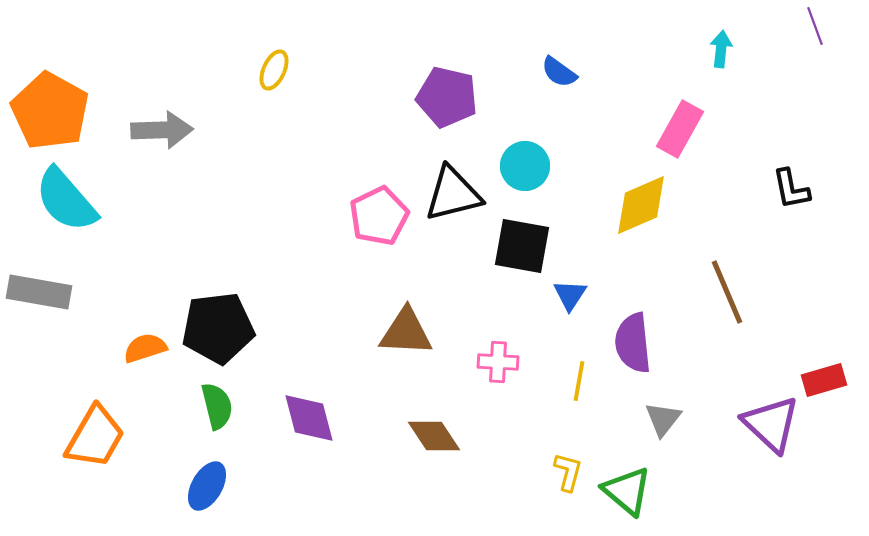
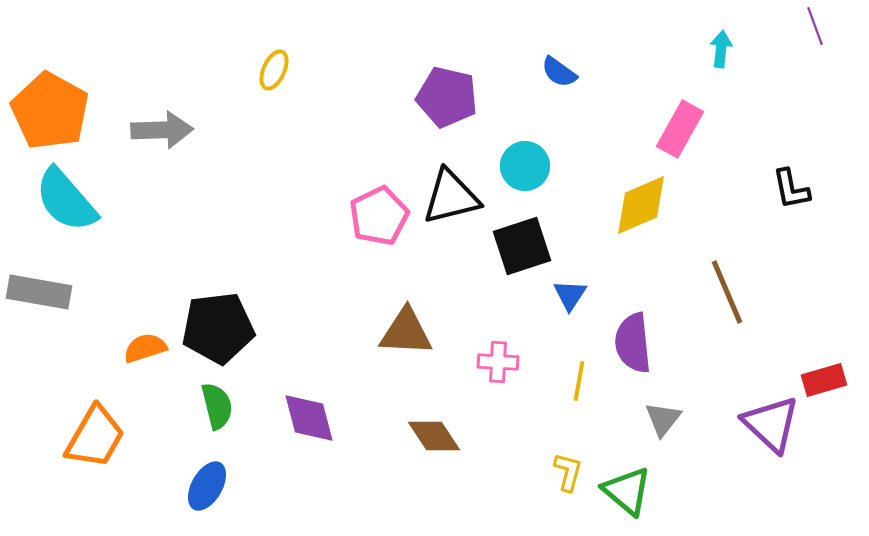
black triangle: moved 2 px left, 3 px down
black square: rotated 28 degrees counterclockwise
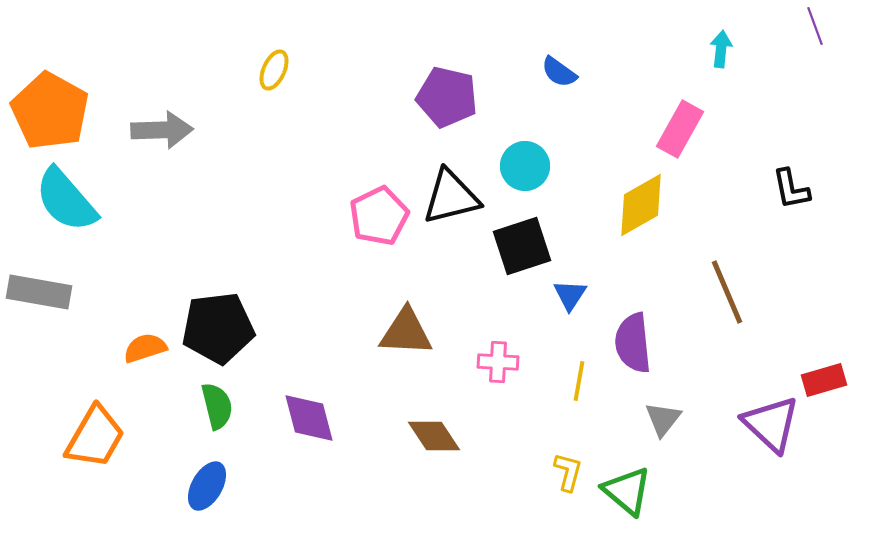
yellow diamond: rotated 6 degrees counterclockwise
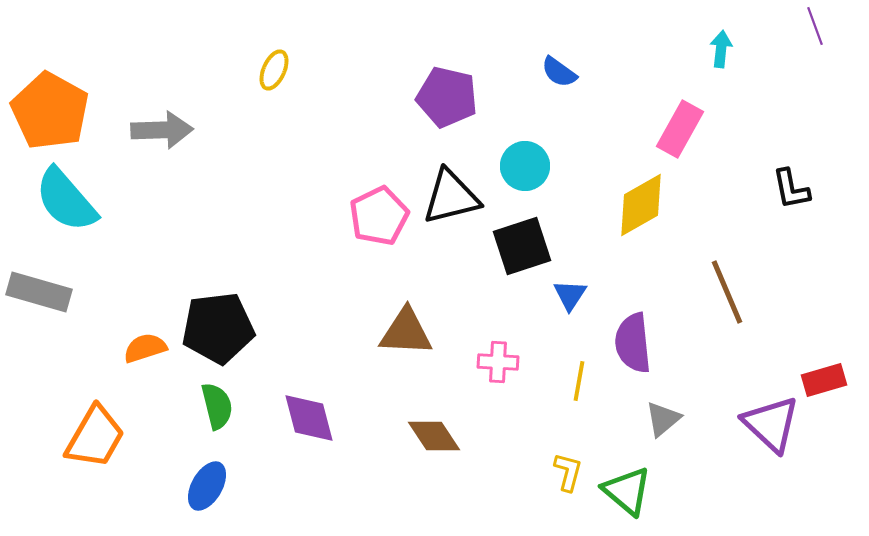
gray rectangle: rotated 6 degrees clockwise
gray triangle: rotated 12 degrees clockwise
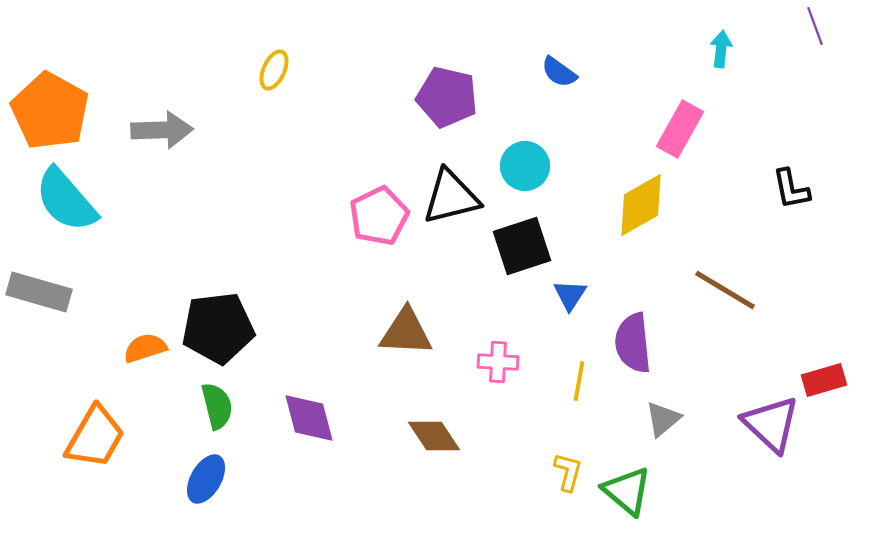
brown line: moved 2 px left, 2 px up; rotated 36 degrees counterclockwise
blue ellipse: moved 1 px left, 7 px up
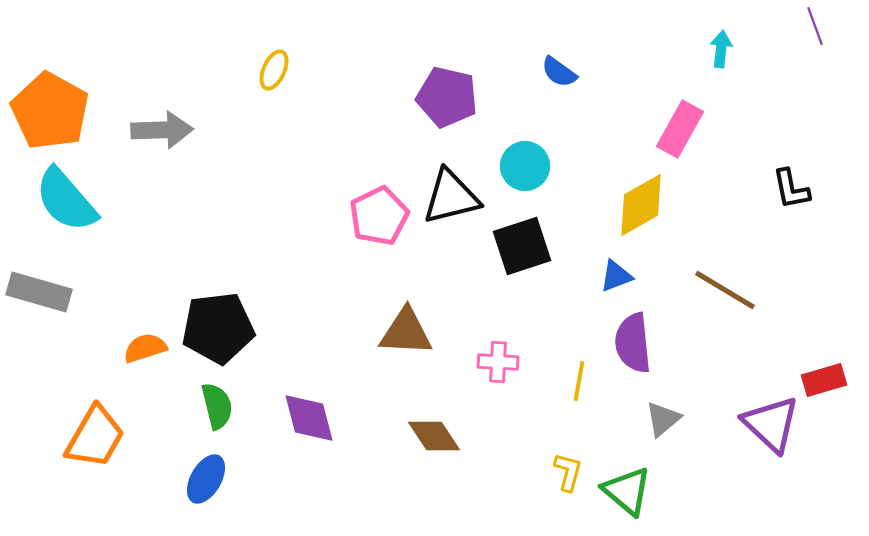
blue triangle: moved 46 px right, 19 px up; rotated 36 degrees clockwise
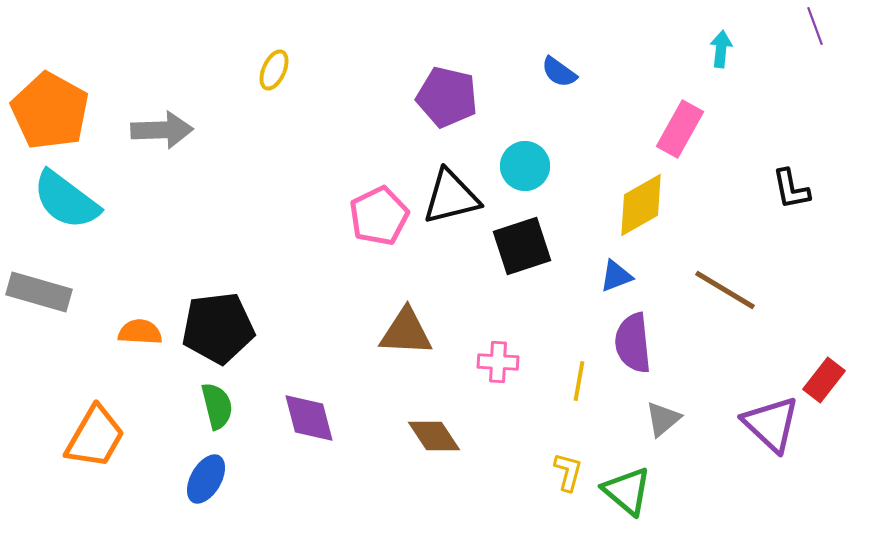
cyan semicircle: rotated 12 degrees counterclockwise
orange semicircle: moved 5 px left, 16 px up; rotated 21 degrees clockwise
red rectangle: rotated 36 degrees counterclockwise
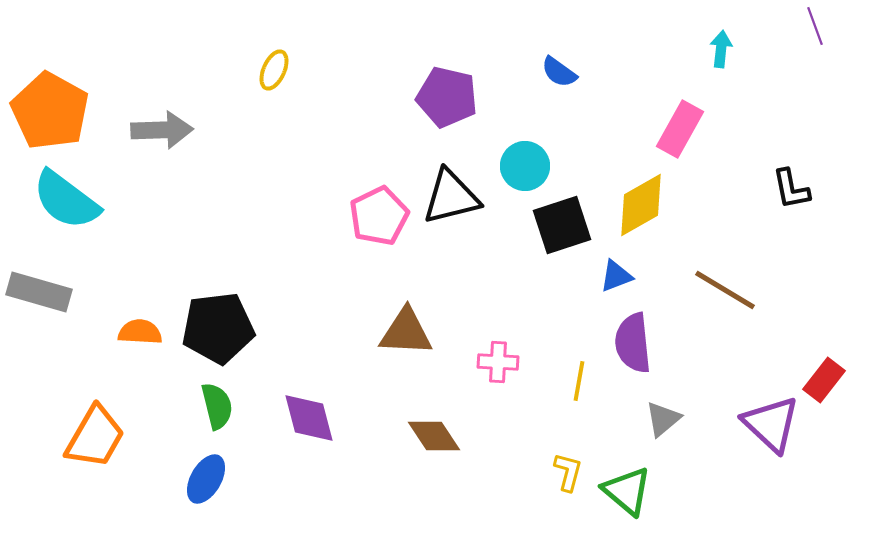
black square: moved 40 px right, 21 px up
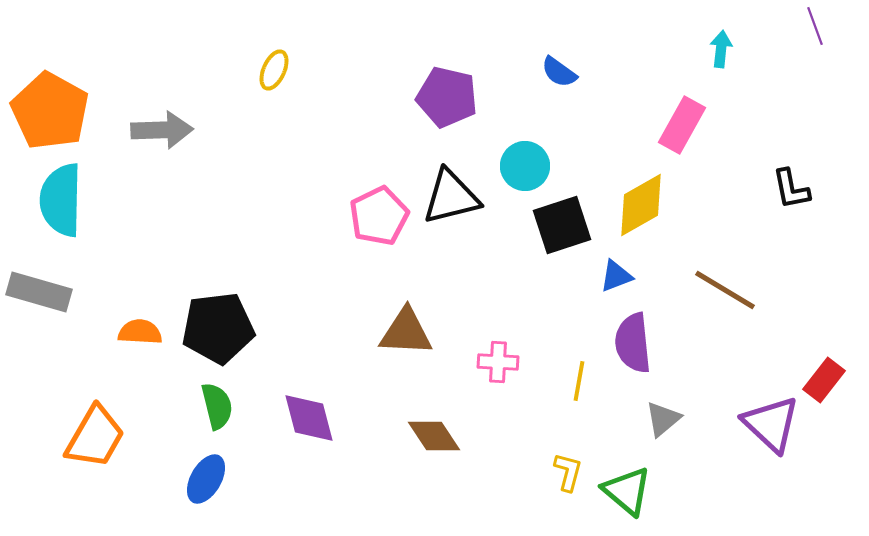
pink rectangle: moved 2 px right, 4 px up
cyan semicircle: moved 5 px left; rotated 54 degrees clockwise
